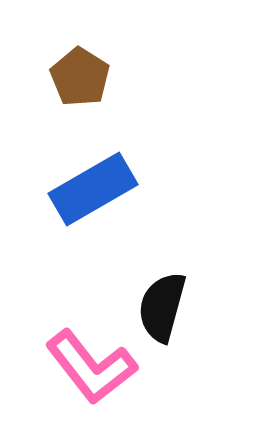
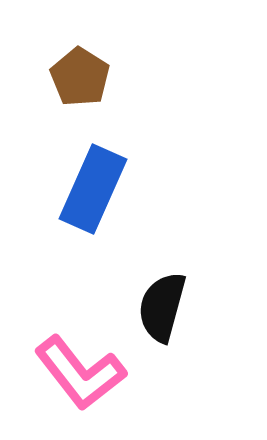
blue rectangle: rotated 36 degrees counterclockwise
pink L-shape: moved 11 px left, 6 px down
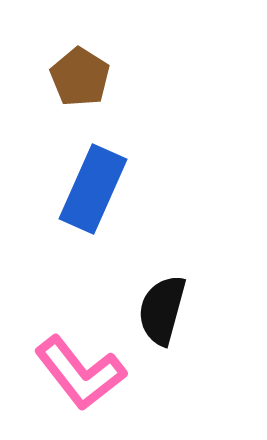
black semicircle: moved 3 px down
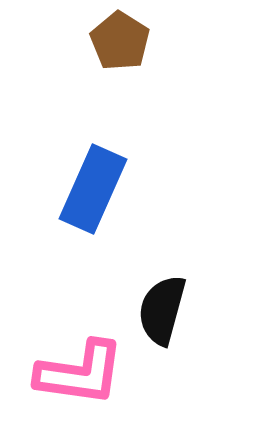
brown pentagon: moved 40 px right, 36 px up
pink L-shape: rotated 44 degrees counterclockwise
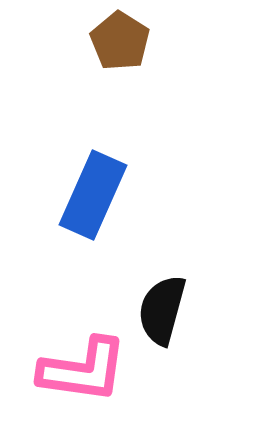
blue rectangle: moved 6 px down
pink L-shape: moved 3 px right, 3 px up
